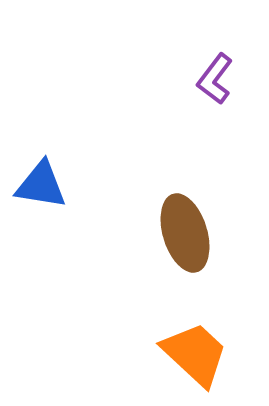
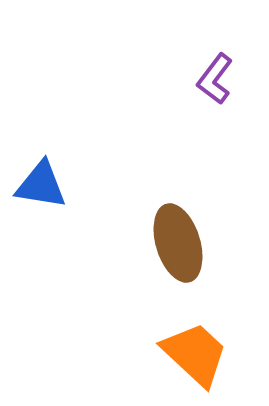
brown ellipse: moved 7 px left, 10 px down
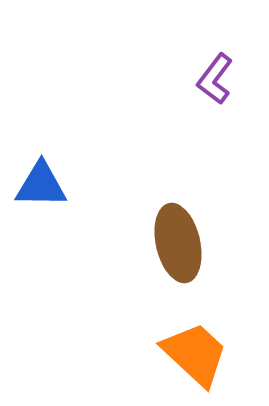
blue triangle: rotated 8 degrees counterclockwise
brown ellipse: rotated 4 degrees clockwise
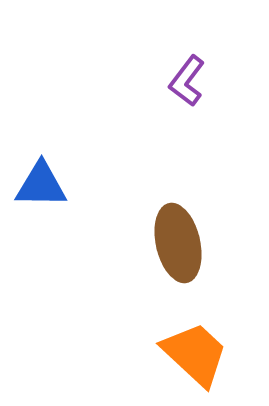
purple L-shape: moved 28 px left, 2 px down
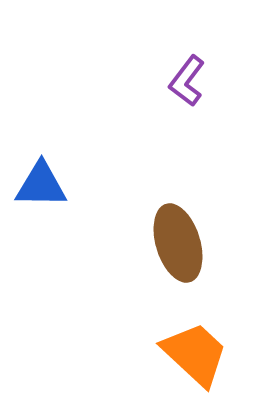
brown ellipse: rotated 4 degrees counterclockwise
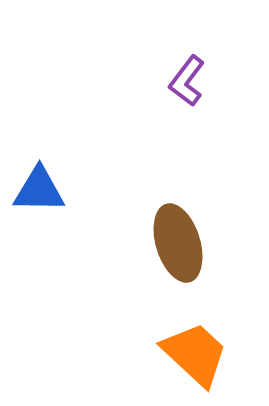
blue triangle: moved 2 px left, 5 px down
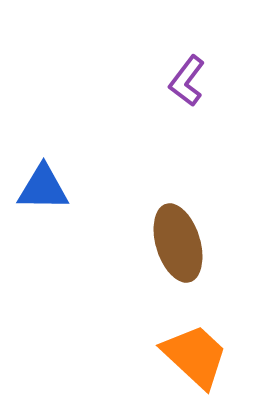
blue triangle: moved 4 px right, 2 px up
orange trapezoid: moved 2 px down
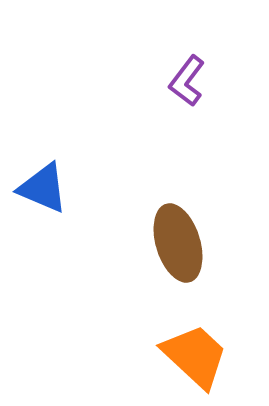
blue triangle: rotated 22 degrees clockwise
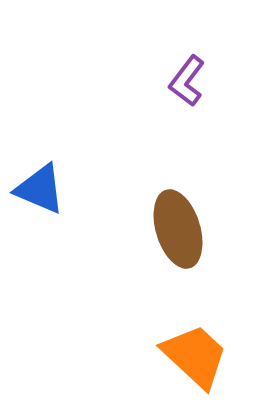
blue triangle: moved 3 px left, 1 px down
brown ellipse: moved 14 px up
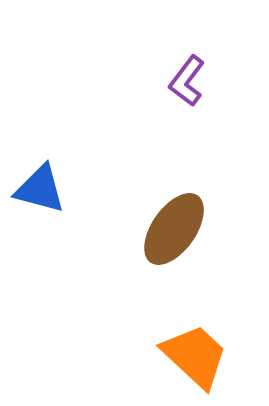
blue triangle: rotated 8 degrees counterclockwise
brown ellipse: moved 4 px left; rotated 52 degrees clockwise
